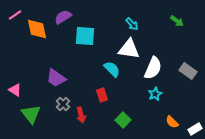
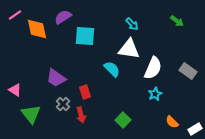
red rectangle: moved 17 px left, 3 px up
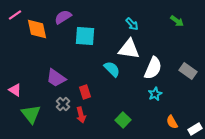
orange semicircle: rotated 16 degrees clockwise
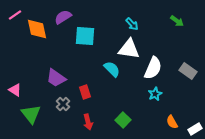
red arrow: moved 7 px right, 7 px down
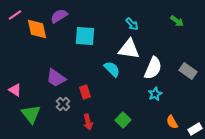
purple semicircle: moved 4 px left, 1 px up
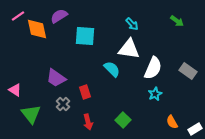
pink line: moved 3 px right, 1 px down
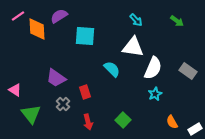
cyan arrow: moved 4 px right, 4 px up
orange diamond: rotated 10 degrees clockwise
white triangle: moved 4 px right, 2 px up
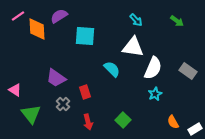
orange semicircle: moved 1 px right
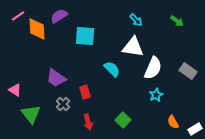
cyan star: moved 1 px right, 1 px down
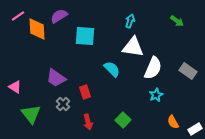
cyan arrow: moved 6 px left, 1 px down; rotated 120 degrees counterclockwise
pink triangle: moved 3 px up
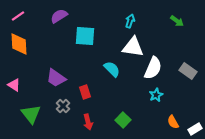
orange diamond: moved 18 px left, 15 px down
pink triangle: moved 1 px left, 2 px up
gray cross: moved 2 px down
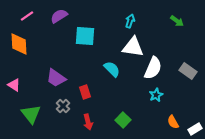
pink line: moved 9 px right
